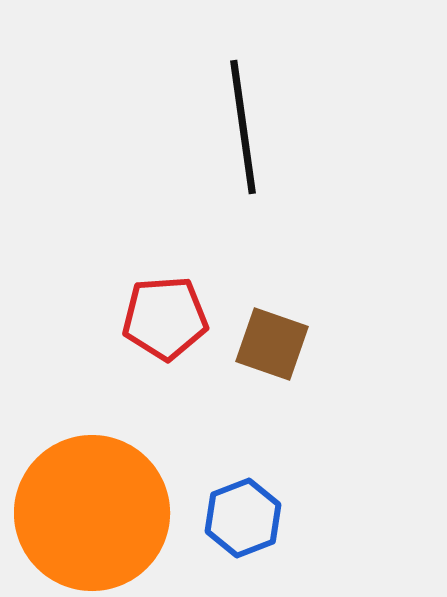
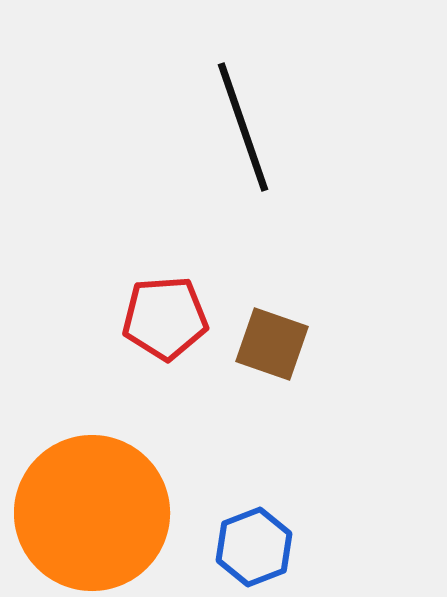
black line: rotated 11 degrees counterclockwise
blue hexagon: moved 11 px right, 29 px down
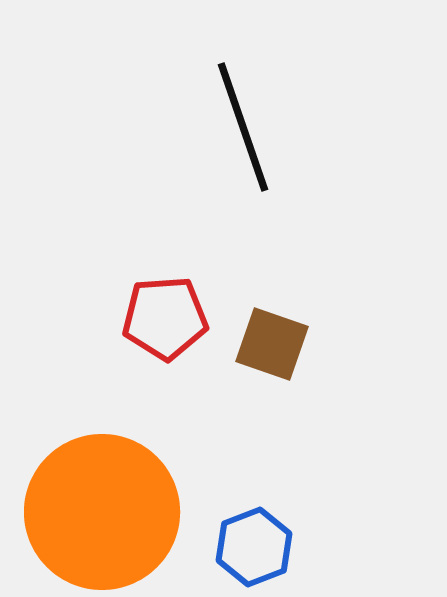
orange circle: moved 10 px right, 1 px up
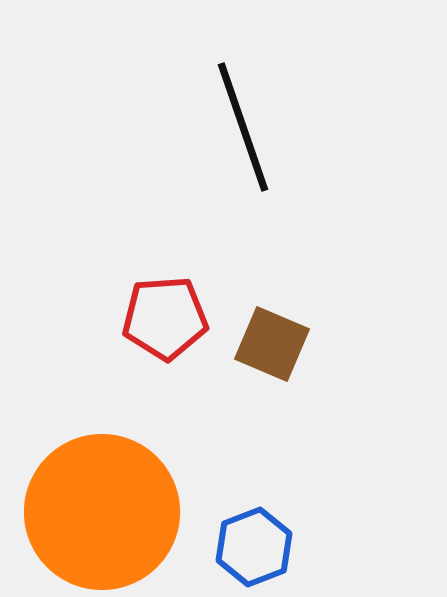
brown square: rotated 4 degrees clockwise
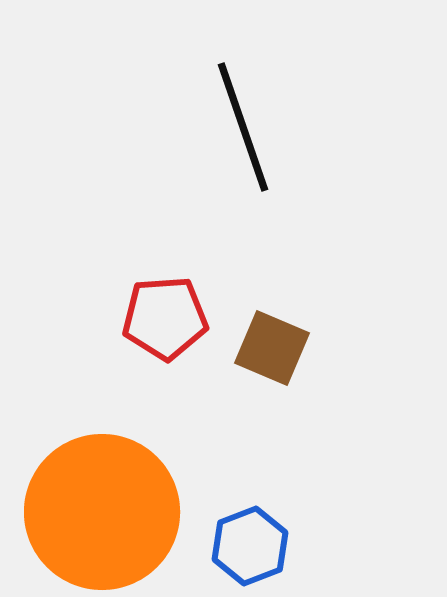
brown square: moved 4 px down
blue hexagon: moved 4 px left, 1 px up
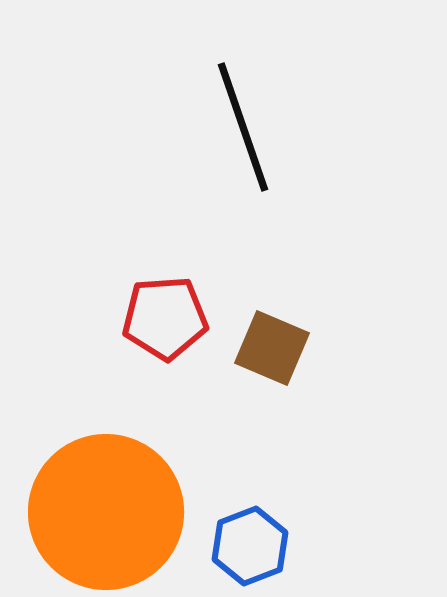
orange circle: moved 4 px right
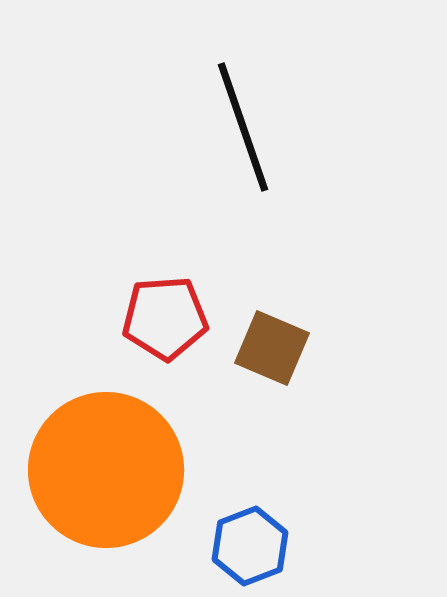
orange circle: moved 42 px up
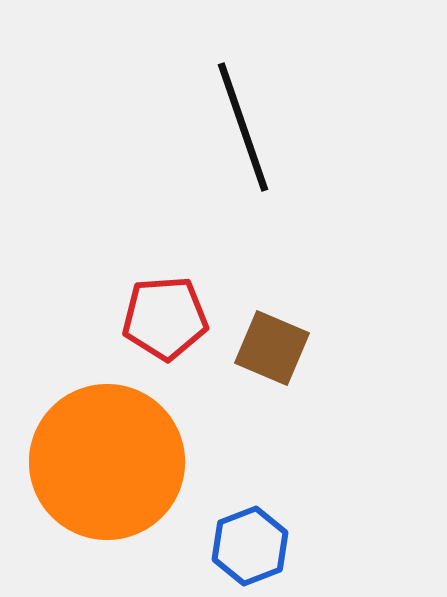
orange circle: moved 1 px right, 8 px up
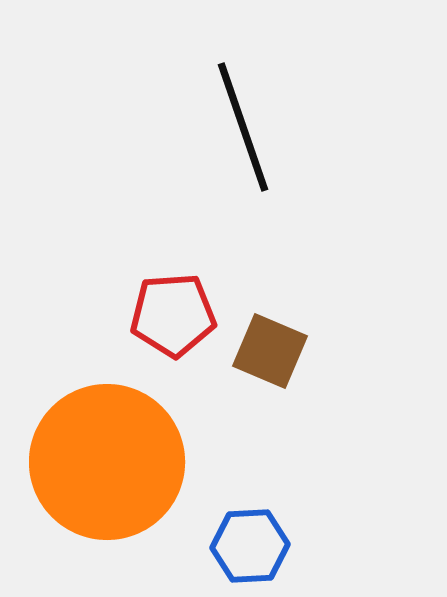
red pentagon: moved 8 px right, 3 px up
brown square: moved 2 px left, 3 px down
blue hexagon: rotated 18 degrees clockwise
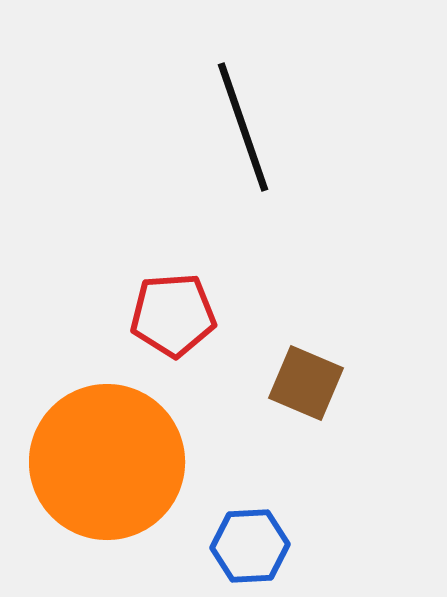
brown square: moved 36 px right, 32 px down
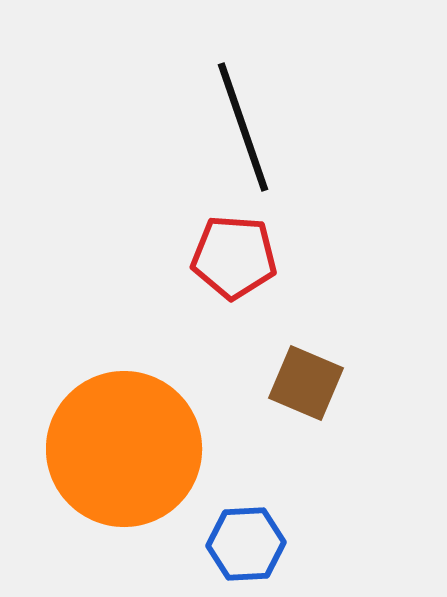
red pentagon: moved 61 px right, 58 px up; rotated 8 degrees clockwise
orange circle: moved 17 px right, 13 px up
blue hexagon: moved 4 px left, 2 px up
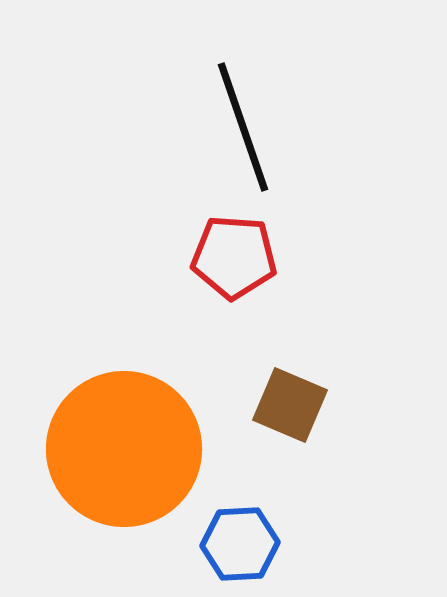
brown square: moved 16 px left, 22 px down
blue hexagon: moved 6 px left
